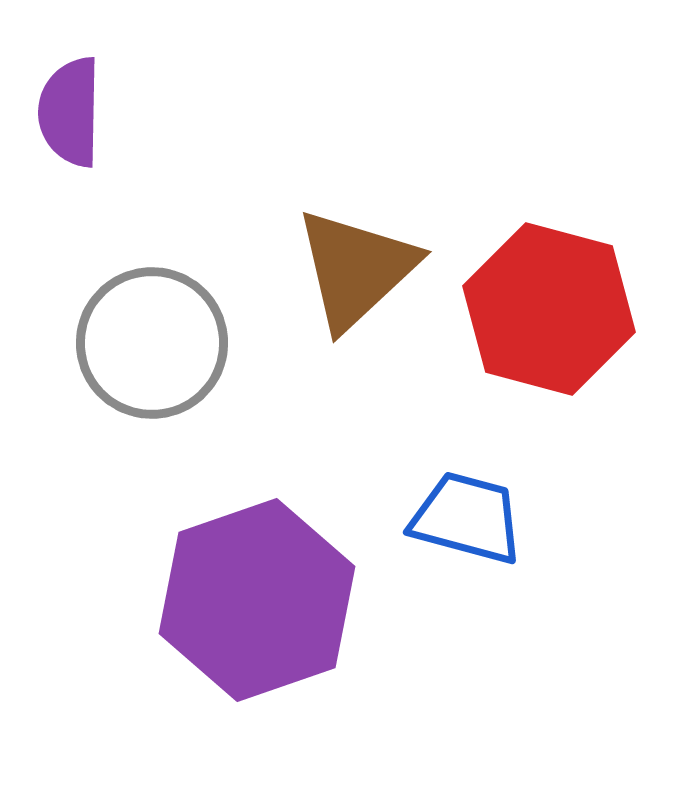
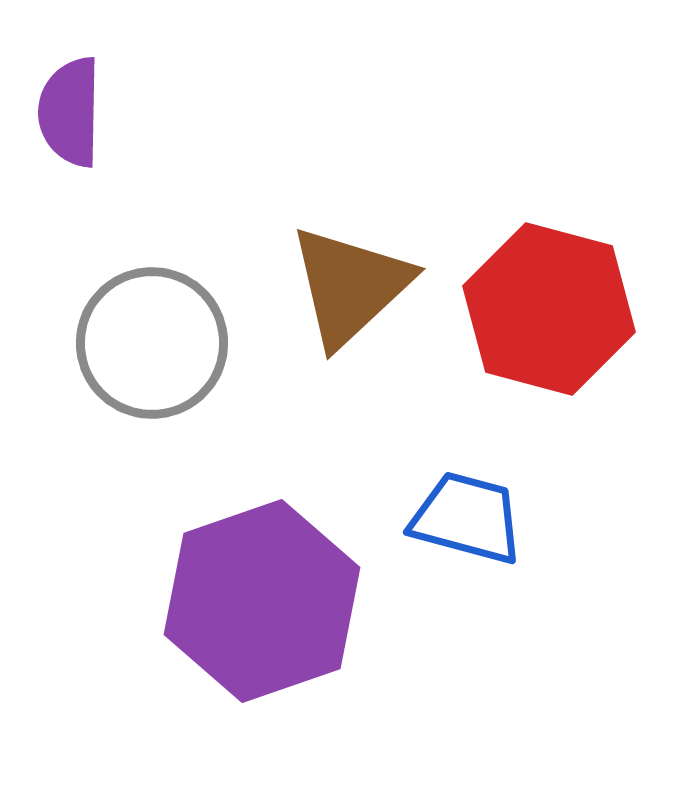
brown triangle: moved 6 px left, 17 px down
purple hexagon: moved 5 px right, 1 px down
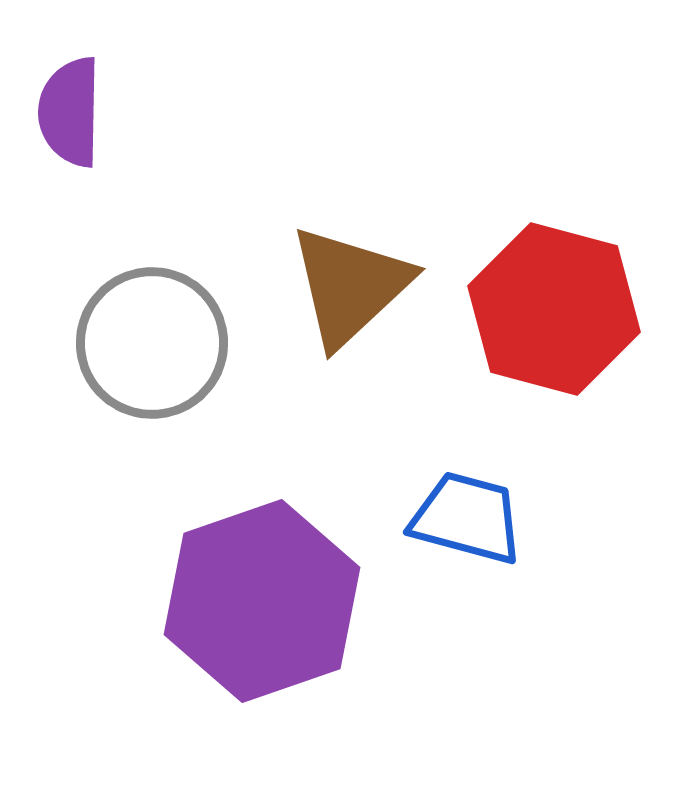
red hexagon: moved 5 px right
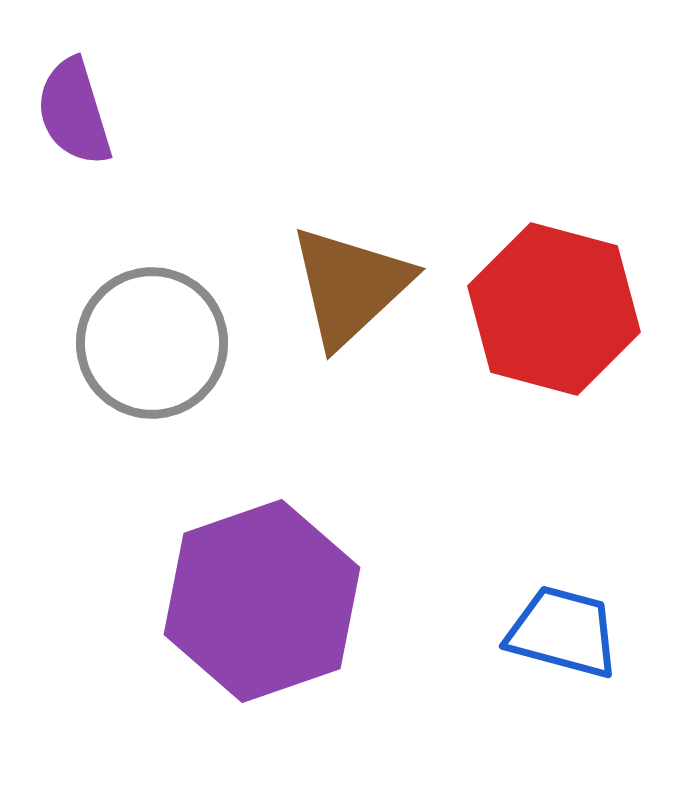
purple semicircle: moved 4 px right; rotated 18 degrees counterclockwise
blue trapezoid: moved 96 px right, 114 px down
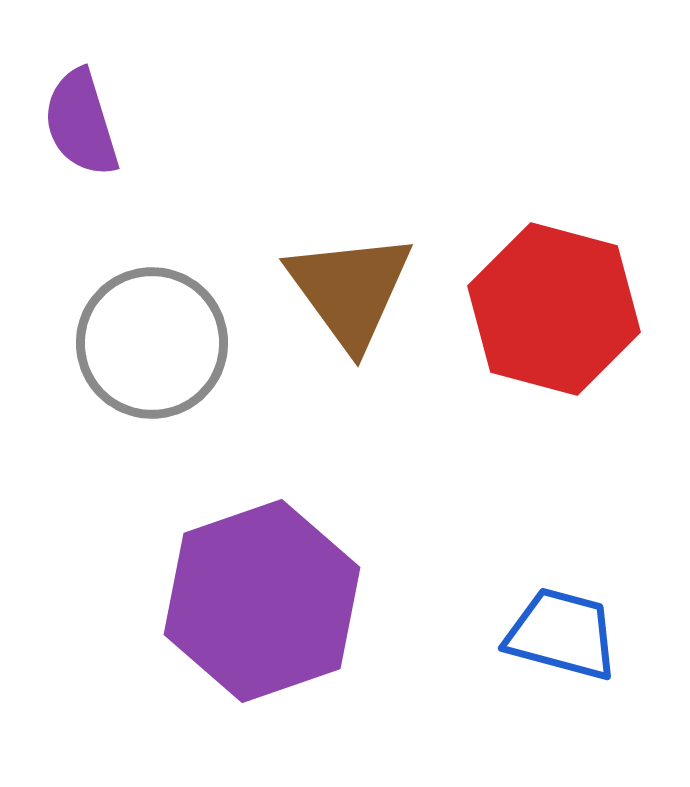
purple semicircle: moved 7 px right, 11 px down
brown triangle: moved 4 px down; rotated 23 degrees counterclockwise
blue trapezoid: moved 1 px left, 2 px down
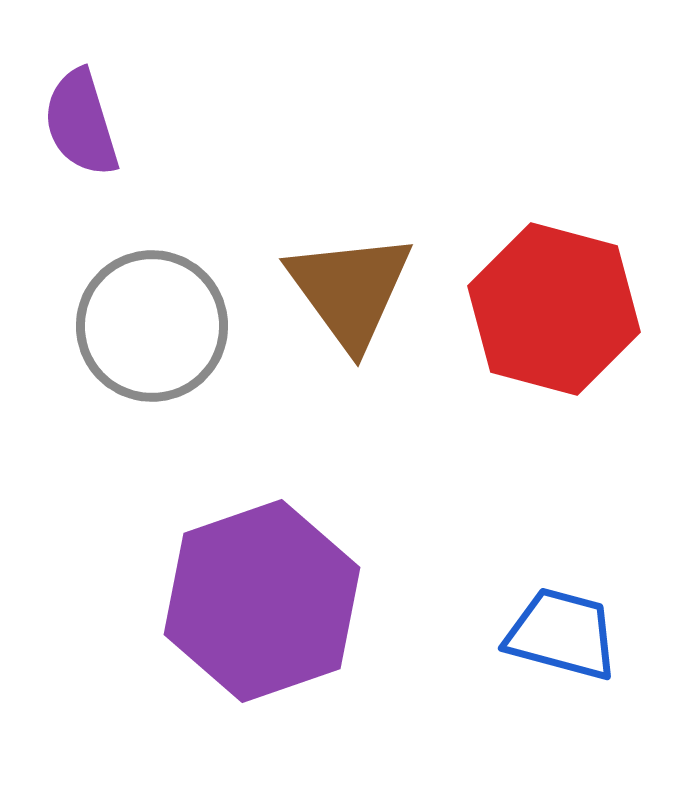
gray circle: moved 17 px up
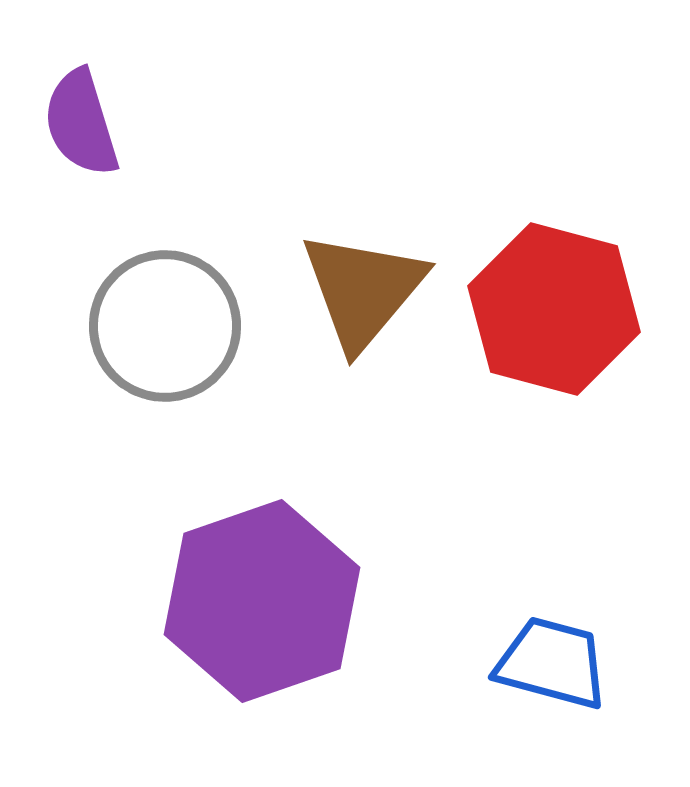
brown triangle: moved 13 px right; rotated 16 degrees clockwise
gray circle: moved 13 px right
blue trapezoid: moved 10 px left, 29 px down
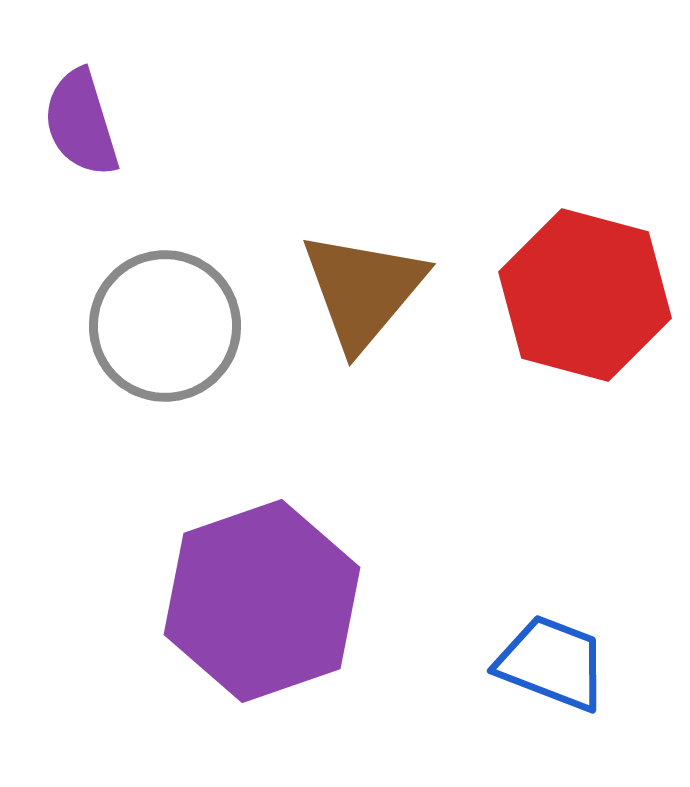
red hexagon: moved 31 px right, 14 px up
blue trapezoid: rotated 6 degrees clockwise
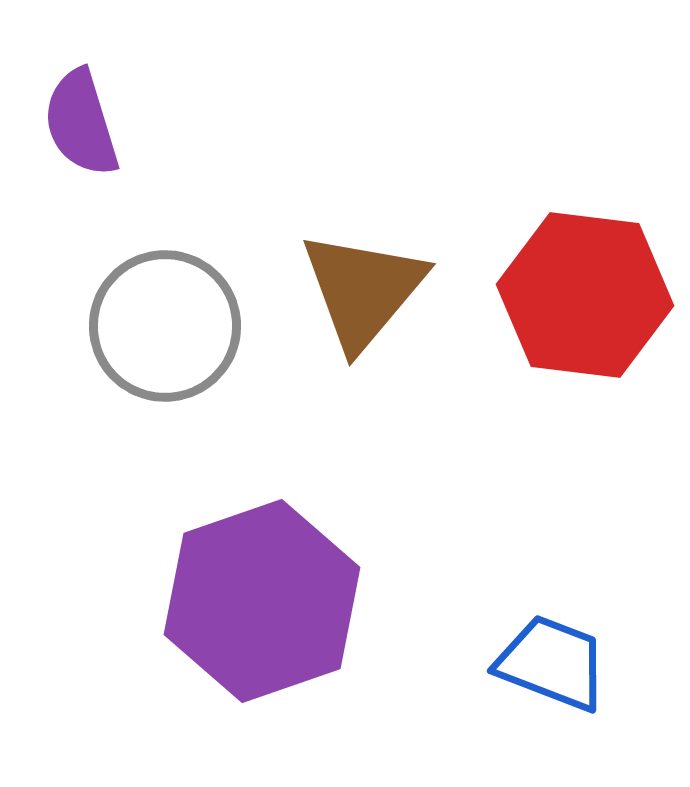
red hexagon: rotated 8 degrees counterclockwise
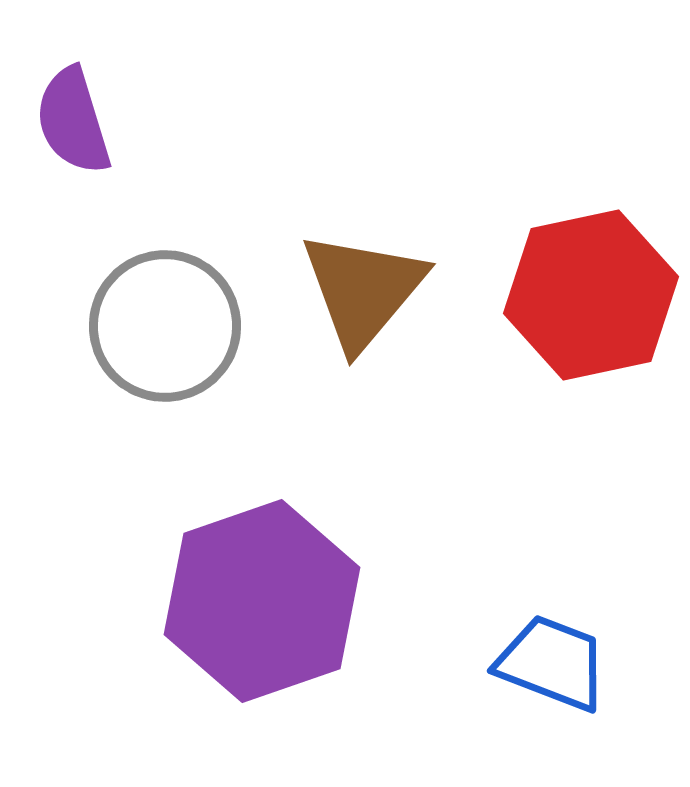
purple semicircle: moved 8 px left, 2 px up
red hexagon: moved 6 px right; rotated 19 degrees counterclockwise
